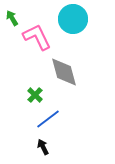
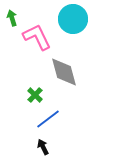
green arrow: rotated 14 degrees clockwise
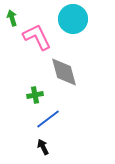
green cross: rotated 35 degrees clockwise
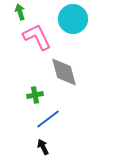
green arrow: moved 8 px right, 6 px up
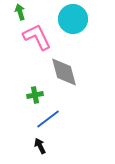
black arrow: moved 3 px left, 1 px up
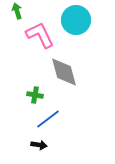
green arrow: moved 3 px left, 1 px up
cyan circle: moved 3 px right, 1 px down
pink L-shape: moved 3 px right, 2 px up
green cross: rotated 21 degrees clockwise
black arrow: moved 1 px left, 1 px up; rotated 126 degrees clockwise
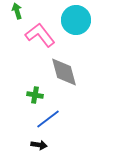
pink L-shape: rotated 12 degrees counterclockwise
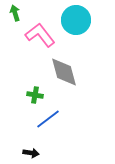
green arrow: moved 2 px left, 2 px down
black arrow: moved 8 px left, 8 px down
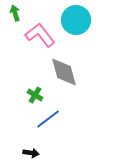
green cross: rotated 21 degrees clockwise
